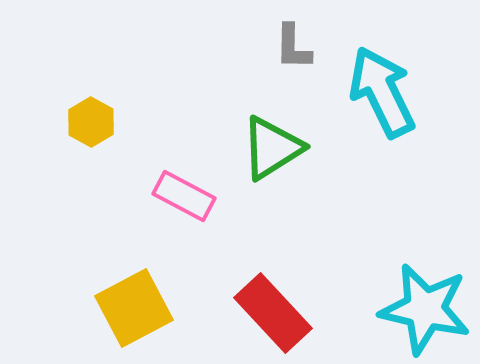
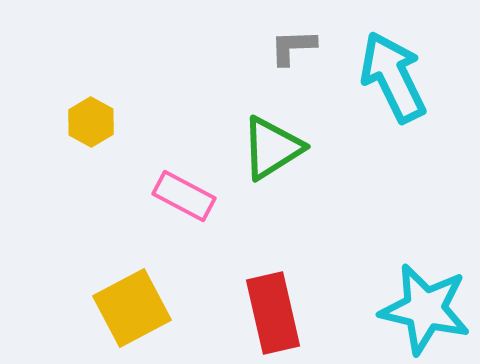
gray L-shape: rotated 87 degrees clockwise
cyan arrow: moved 11 px right, 15 px up
yellow square: moved 2 px left
red rectangle: rotated 30 degrees clockwise
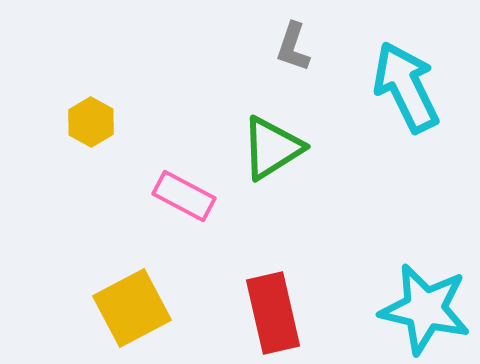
gray L-shape: rotated 69 degrees counterclockwise
cyan arrow: moved 13 px right, 10 px down
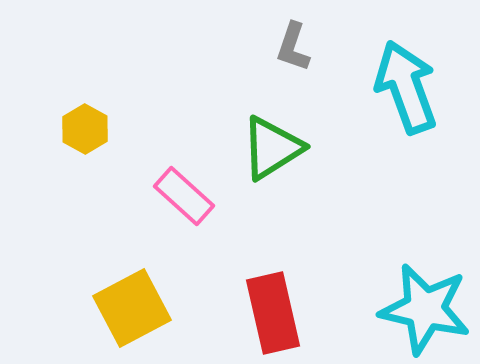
cyan arrow: rotated 6 degrees clockwise
yellow hexagon: moved 6 px left, 7 px down
pink rectangle: rotated 14 degrees clockwise
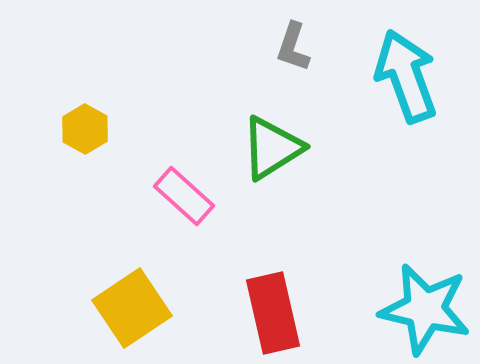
cyan arrow: moved 11 px up
yellow square: rotated 6 degrees counterclockwise
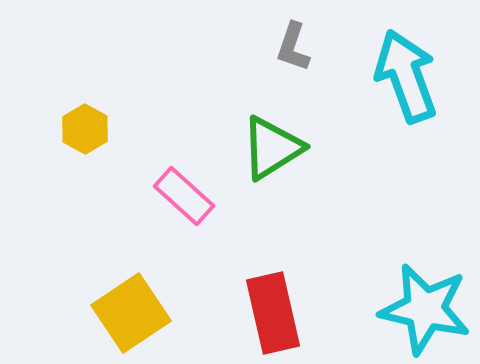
yellow square: moved 1 px left, 5 px down
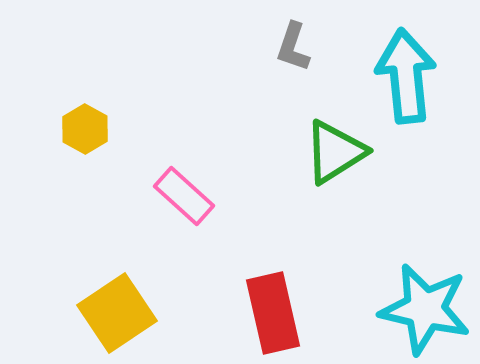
cyan arrow: rotated 14 degrees clockwise
green triangle: moved 63 px right, 4 px down
yellow square: moved 14 px left
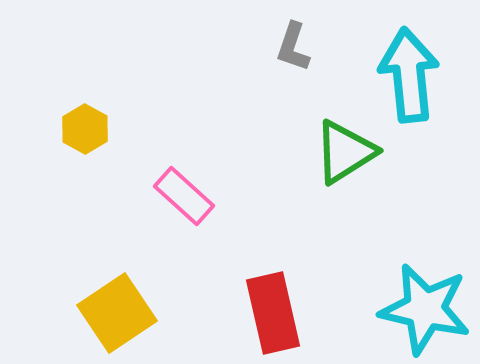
cyan arrow: moved 3 px right, 1 px up
green triangle: moved 10 px right
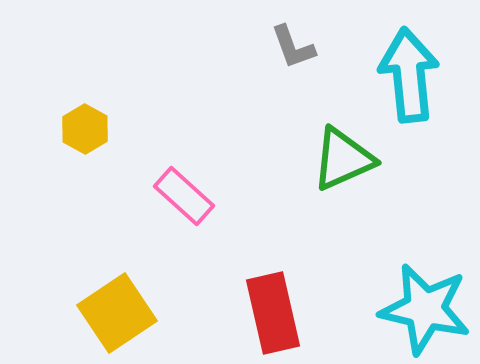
gray L-shape: rotated 39 degrees counterclockwise
green triangle: moved 2 px left, 7 px down; rotated 8 degrees clockwise
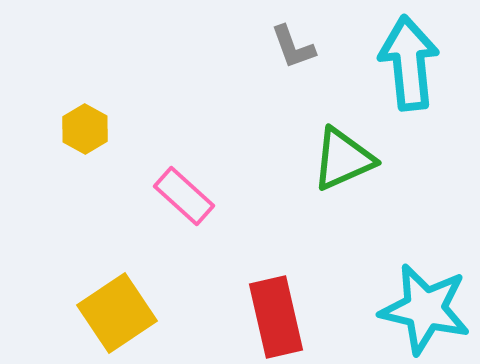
cyan arrow: moved 12 px up
red rectangle: moved 3 px right, 4 px down
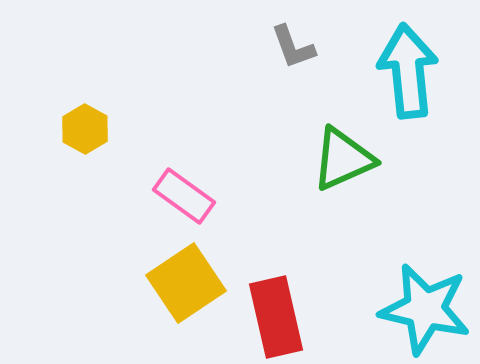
cyan arrow: moved 1 px left, 8 px down
pink rectangle: rotated 6 degrees counterclockwise
yellow square: moved 69 px right, 30 px up
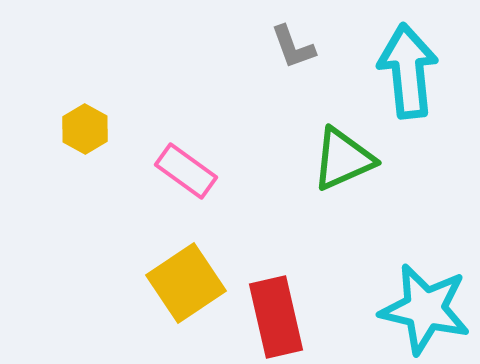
pink rectangle: moved 2 px right, 25 px up
